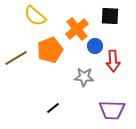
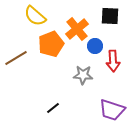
orange pentagon: moved 1 px right, 6 px up
gray star: moved 1 px left, 2 px up
purple trapezoid: rotated 16 degrees clockwise
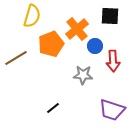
yellow semicircle: moved 3 px left; rotated 115 degrees counterclockwise
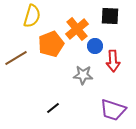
purple trapezoid: moved 1 px right
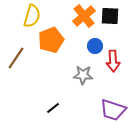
orange cross: moved 7 px right, 13 px up
orange pentagon: moved 4 px up
brown line: rotated 25 degrees counterclockwise
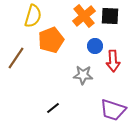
yellow semicircle: moved 1 px right
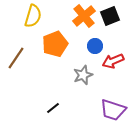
black square: rotated 24 degrees counterclockwise
orange pentagon: moved 4 px right, 4 px down
red arrow: rotated 70 degrees clockwise
gray star: rotated 24 degrees counterclockwise
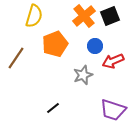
yellow semicircle: moved 1 px right
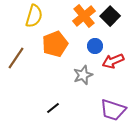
black square: rotated 24 degrees counterclockwise
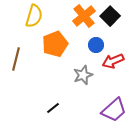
blue circle: moved 1 px right, 1 px up
brown line: moved 1 px down; rotated 20 degrees counterclockwise
purple trapezoid: moved 1 px right; rotated 60 degrees counterclockwise
